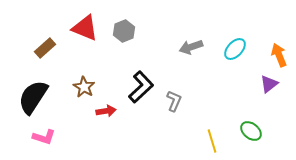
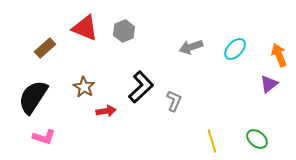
green ellipse: moved 6 px right, 8 px down
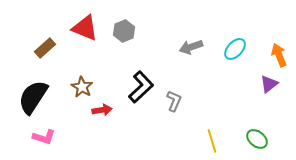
brown star: moved 2 px left
red arrow: moved 4 px left, 1 px up
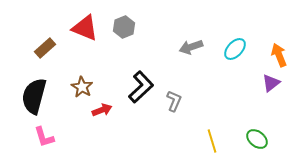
gray hexagon: moved 4 px up
purple triangle: moved 2 px right, 1 px up
black semicircle: moved 1 px right, 1 px up; rotated 18 degrees counterclockwise
red arrow: rotated 12 degrees counterclockwise
pink L-shape: rotated 55 degrees clockwise
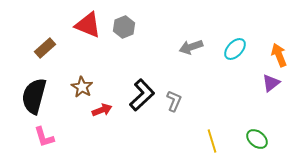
red triangle: moved 3 px right, 3 px up
black L-shape: moved 1 px right, 8 px down
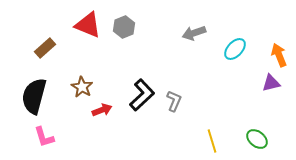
gray arrow: moved 3 px right, 14 px up
purple triangle: rotated 24 degrees clockwise
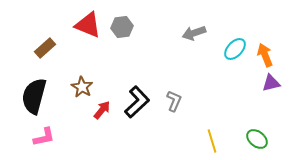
gray hexagon: moved 2 px left; rotated 15 degrees clockwise
orange arrow: moved 14 px left
black L-shape: moved 5 px left, 7 px down
red arrow: rotated 30 degrees counterclockwise
pink L-shape: rotated 85 degrees counterclockwise
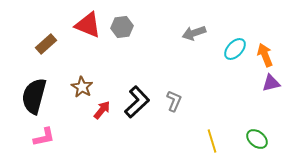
brown rectangle: moved 1 px right, 4 px up
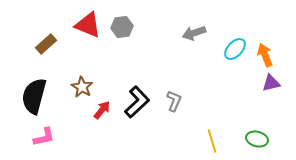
green ellipse: rotated 25 degrees counterclockwise
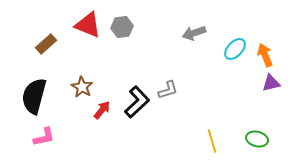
gray L-shape: moved 6 px left, 11 px up; rotated 50 degrees clockwise
